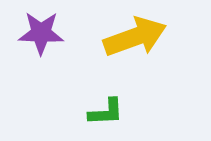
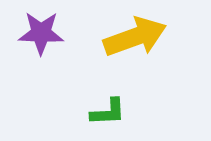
green L-shape: moved 2 px right
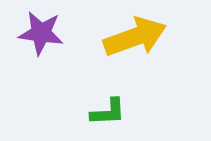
purple star: rotated 6 degrees clockwise
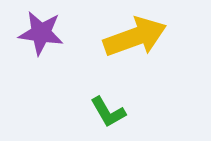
green L-shape: rotated 63 degrees clockwise
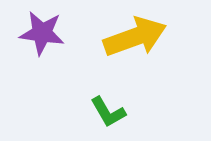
purple star: moved 1 px right
